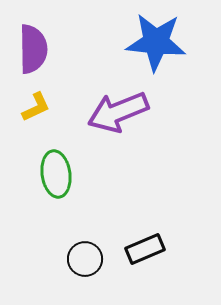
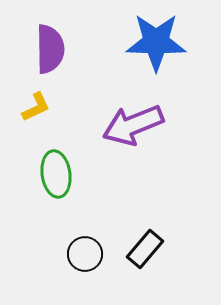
blue star: rotated 4 degrees counterclockwise
purple semicircle: moved 17 px right
purple arrow: moved 15 px right, 13 px down
black rectangle: rotated 27 degrees counterclockwise
black circle: moved 5 px up
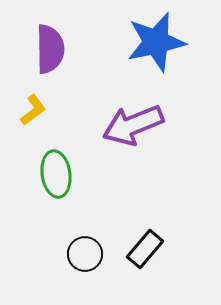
blue star: rotated 14 degrees counterclockwise
yellow L-shape: moved 3 px left, 3 px down; rotated 12 degrees counterclockwise
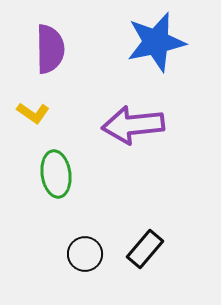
yellow L-shape: moved 3 px down; rotated 72 degrees clockwise
purple arrow: rotated 16 degrees clockwise
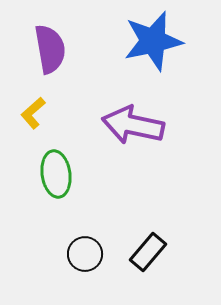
blue star: moved 3 px left, 1 px up
purple semicircle: rotated 9 degrees counterclockwise
yellow L-shape: rotated 104 degrees clockwise
purple arrow: rotated 18 degrees clockwise
black rectangle: moved 3 px right, 3 px down
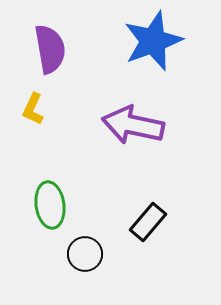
blue star: rotated 8 degrees counterclockwise
yellow L-shape: moved 4 px up; rotated 24 degrees counterclockwise
green ellipse: moved 6 px left, 31 px down
black rectangle: moved 30 px up
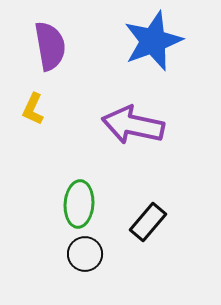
purple semicircle: moved 3 px up
green ellipse: moved 29 px right, 1 px up; rotated 12 degrees clockwise
